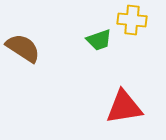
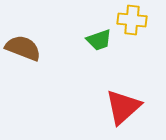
brown semicircle: rotated 12 degrees counterclockwise
red triangle: moved 1 px left; rotated 33 degrees counterclockwise
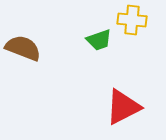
red triangle: rotated 15 degrees clockwise
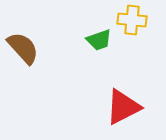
brown semicircle: rotated 27 degrees clockwise
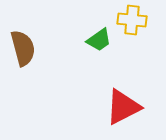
green trapezoid: rotated 16 degrees counterclockwise
brown semicircle: rotated 27 degrees clockwise
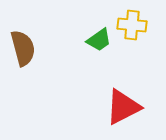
yellow cross: moved 5 px down
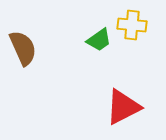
brown semicircle: rotated 9 degrees counterclockwise
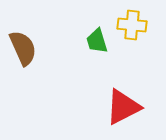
green trapezoid: moved 2 px left, 1 px down; rotated 108 degrees clockwise
